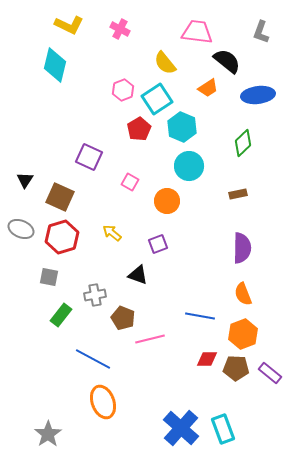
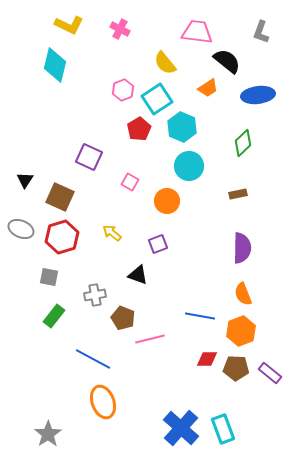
green rectangle at (61, 315): moved 7 px left, 1 px down
orange hexagon at (243, 334): moved 2 px left, 3 px up
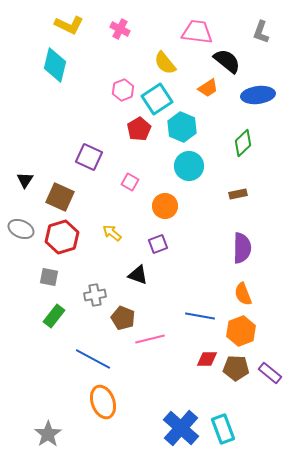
orange circle at (167, 201): moved 2 px left, 5 px down
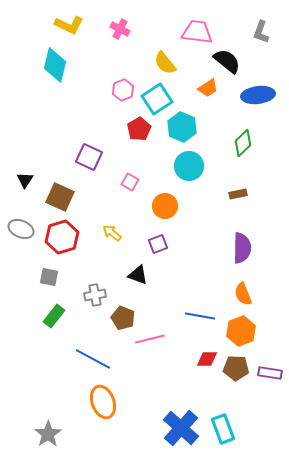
purple rectangle at (270, 373): rotated 30 degrees counterclockwise
